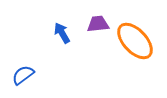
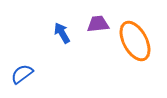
orange ellipse: rotated 15 degrees clockwise
blue semicircle: moved 1 px left, 1 px up
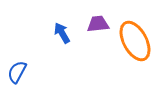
blue semicircle: moved 5 px left, 2 px up; rotated 25 degrees counterclockwise
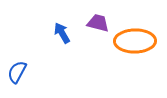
purple trapezoid: moved 1 px up; rotated 20 degrees clockwise
orange ellipse: rotated 63 degrees counterclockwise
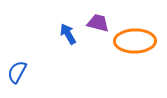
blue arrow: moved 6 px right, 1 px down
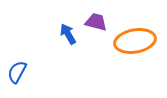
purple trapezoid: moved 2 px left, 1 px up
orange ellipse: rotated 9 degrees counterclockwise
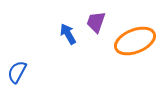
purple trapezoid: rotated 85 degrees counterclockwise
orange ellipse: rotated 12 degrees counterclockwise
